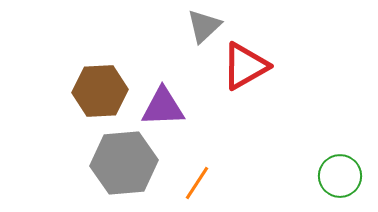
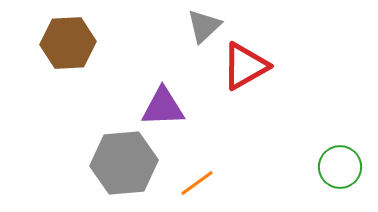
brown hexagon: moved 32 px left, 48 px up
green circle: moved 9 px up
orange line: rotated 21 degrees clockwise
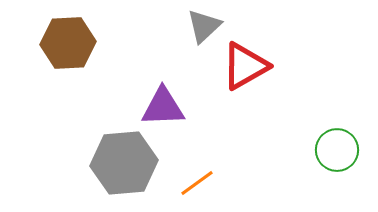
green circle: moved 3 px left, 17 px up
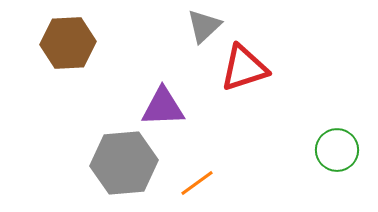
red triangle: moved 1 px left, 2 px down; rotated 12 degrees clockwise
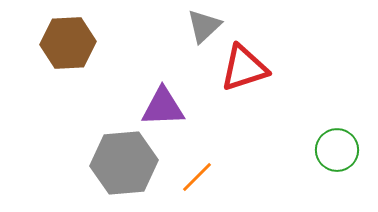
orange line: moved 6 px up; rotated 9 degrees counterclockwise
